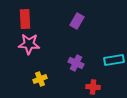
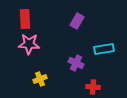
cyan rectangle: moved 10 px left, 11 px up
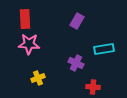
yellow cross: moved 2 px left, 1 px up
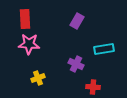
purple cross: moved 1 px down
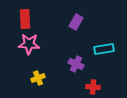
purple rectangle: moved 1 px left, 1 px down
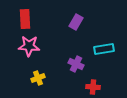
pink star: moved 2 px down
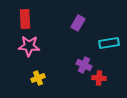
purple rectangle: moved 2 px right, 1 px down
cyan rectangle: moved 5 px right, 6 px up
purple cross: moved 8 px right, 1 px down
red cross: moved 6 px right, 9 px up
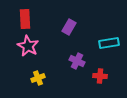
purple rectangle: moved 9 px left, 4 px down
pink star: moved 1 px left; rotated 25 degrees clockwise
purple cross: moved 7 px left, 4 px up
red cross: moved 1 px right, 2 px up
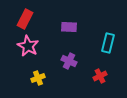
red rectangle: rotated 30 degrees clockwise
purple rectangle: rotated 63 degrees clockwise
cyan rectangle: moved 1 px left; rotated 66 degrees counterclockwise
purple cross: moved 8 px left
red cross: rotated 32 degrees counterclockwise
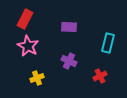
yellow cross: moved 1 px left
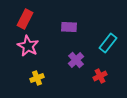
cyan rectangle: rotated 24 degrees clockwise
purple cross: moved 7 px right, 1 px up; rotated 21 degrees clockwise
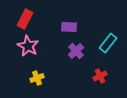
purple cross: moved 9 px up
